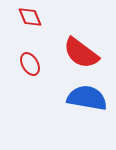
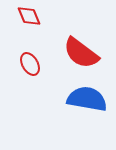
red diamond: moved 1 px left, 1 px up
blue semicircle: moved 1 px down
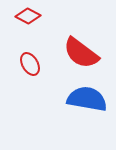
red diamond: moved 1 px left; rotated 40 degrees counterclockwise
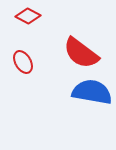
red ellipse: moved 7 px left, 2 px up
blue semicircle: moved 5 px right, 7 px up
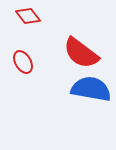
red diamond: rotated 25 degrees clockwise
blue semicircle: moved 1 px left, 3 px up
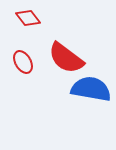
red diamond: moved 2 px down
red semicircle: moved 15 px left, 5 px down
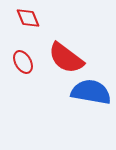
red diamond: rotated 15 degrees clockwise
blue semicircle: moved 3 px down
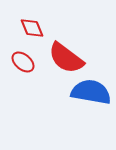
red diamond: moved 4 px right, 10 px down
red ellipse: rotated 20 degrees counterclockwise
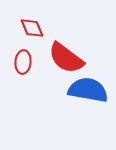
red ellipse: rotated 55 degrees clockwise
blue semicircle: moved 3 px left, 2 px up
